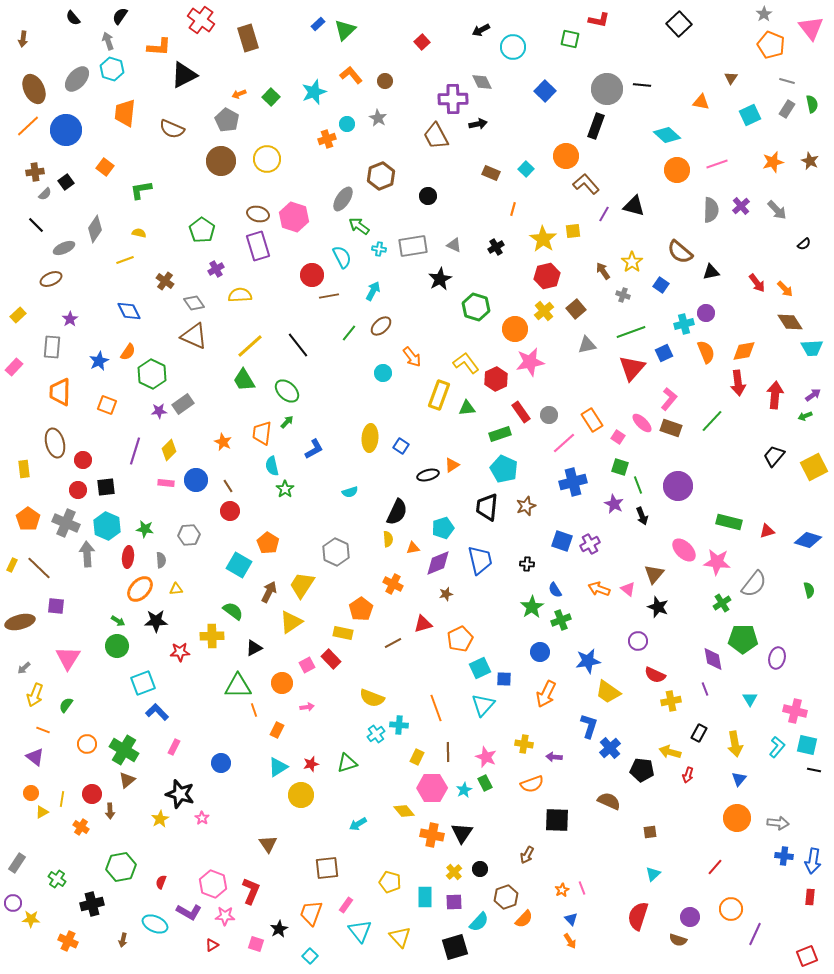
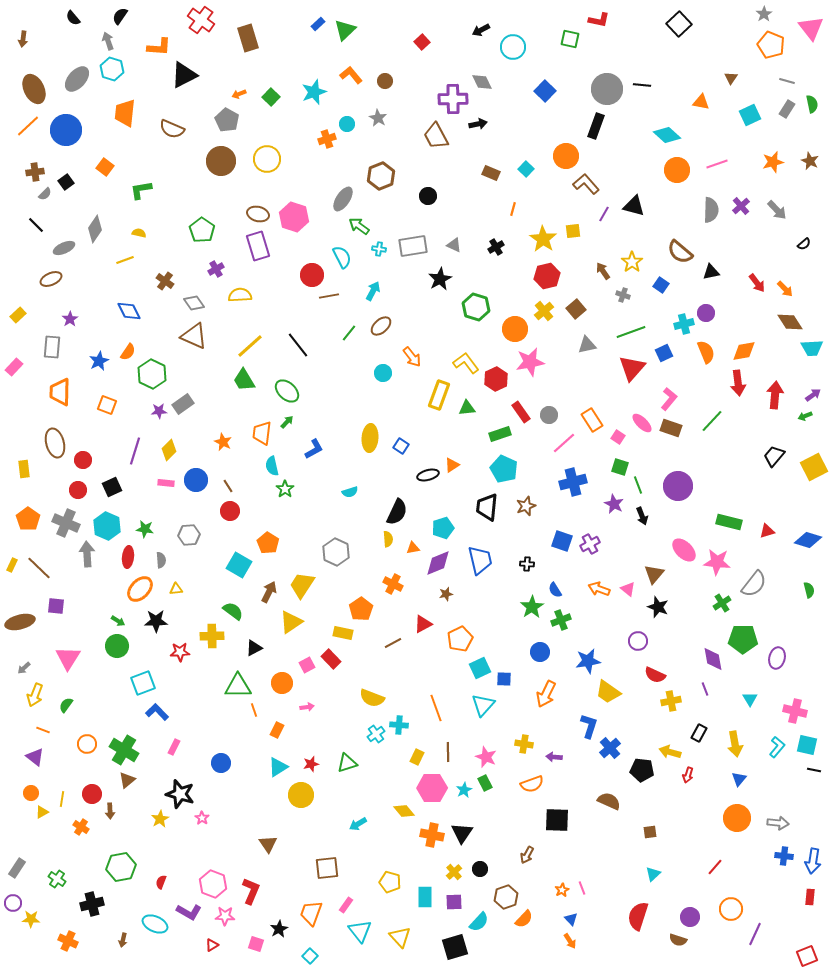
black square at (106, 487): moved 6 px right; rotated 18 degrees counterclockwise
red triangle at (423, 624): rotated 12 degrees counterclockwise
gray rectangle at (17, 863): moved 5 px down
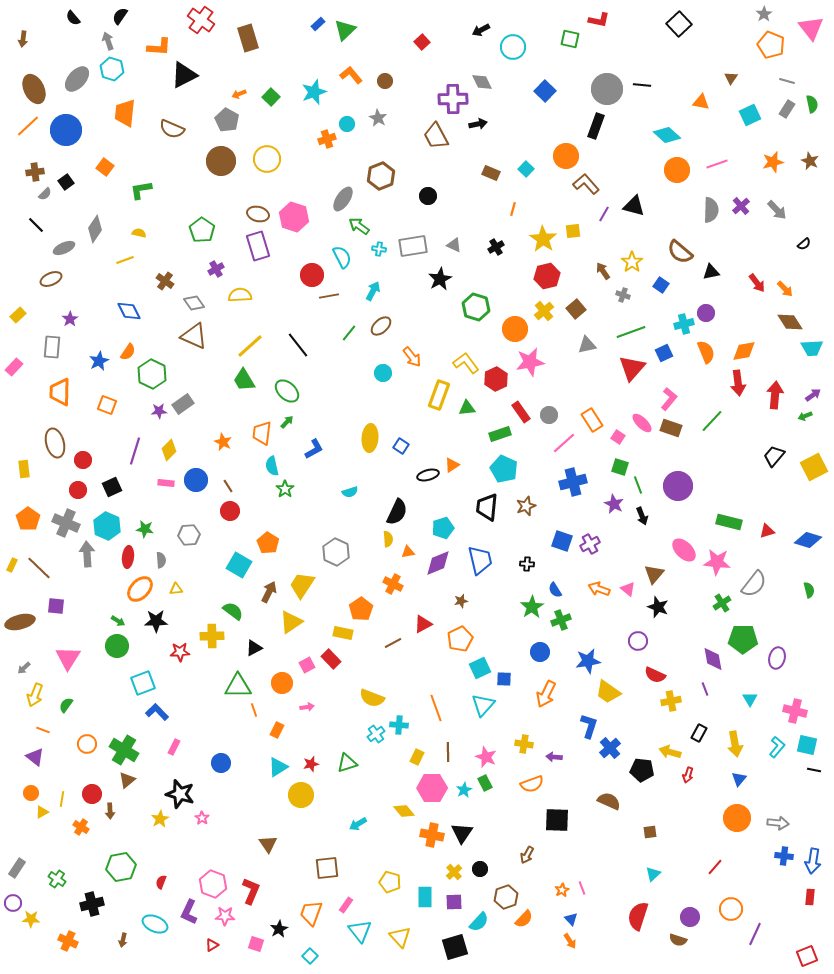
orange triangle at (413, 548): moved 5 px left, 4 px down
brown star at (446, 594): moved 15 px right, 7 px down
purple L-shape at (189, 912): rotated 85 degrees clockwise
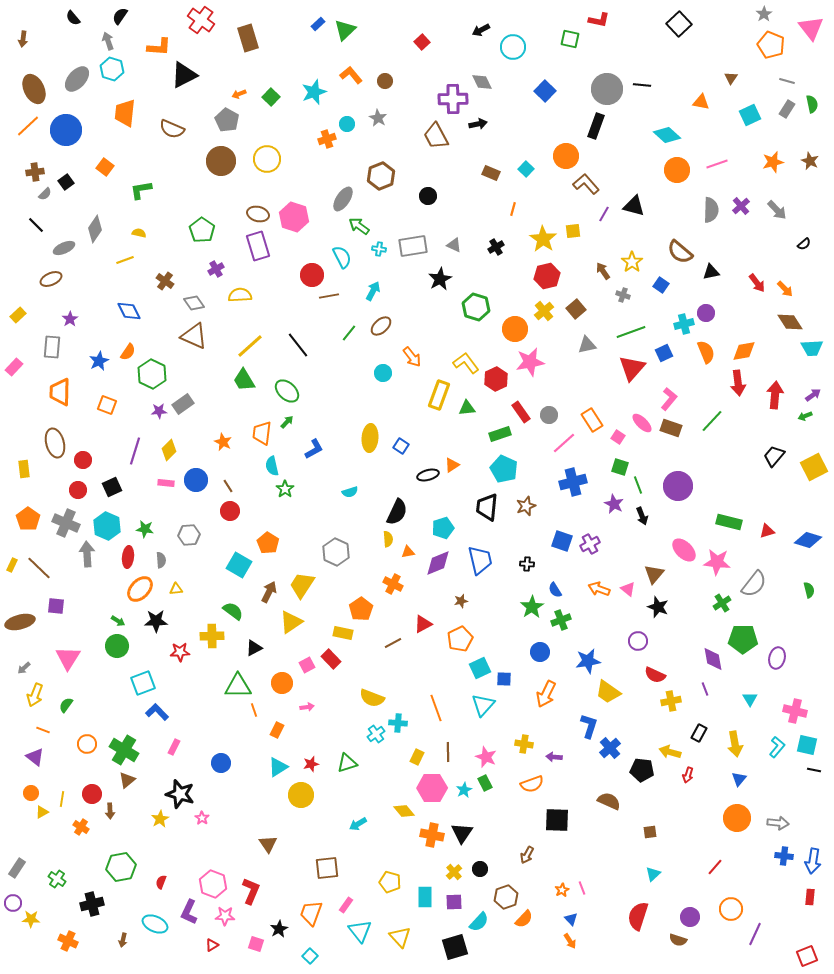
cyan cross at (399, 725): moved 1 px left, 2 px up
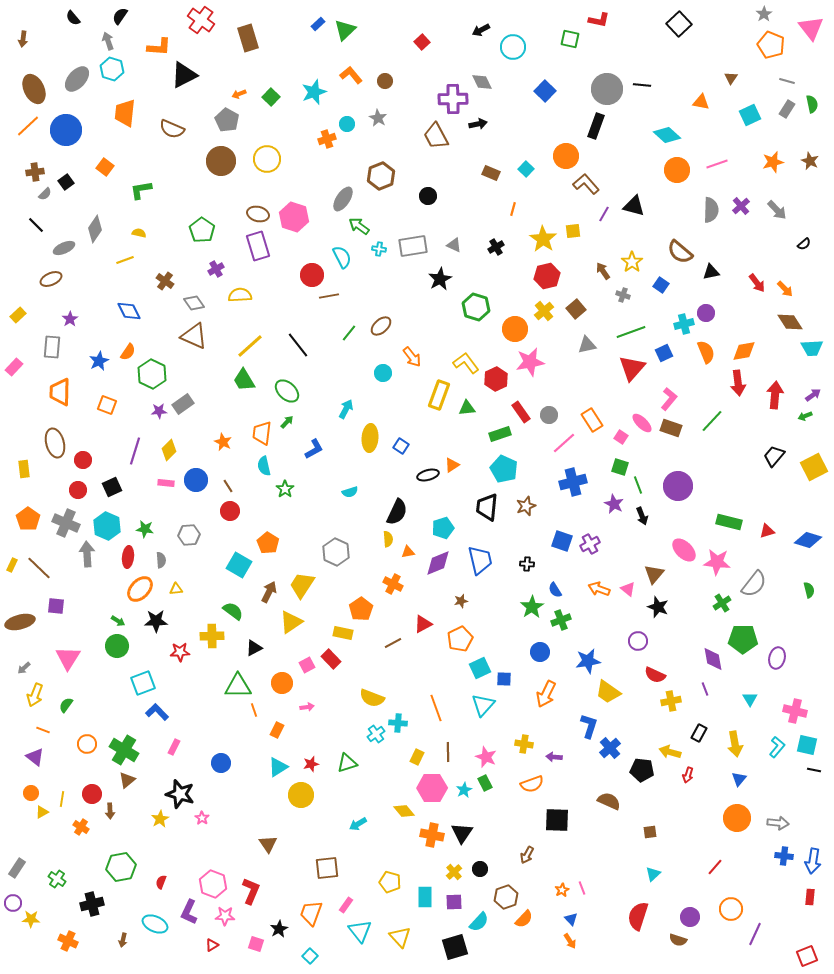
cyan arrow at (373, 291): moved 27 px left, 118 px down
pink square at (618, 437): moved 3 px right
cyan semicircle at (272, 466): moved 8 px left
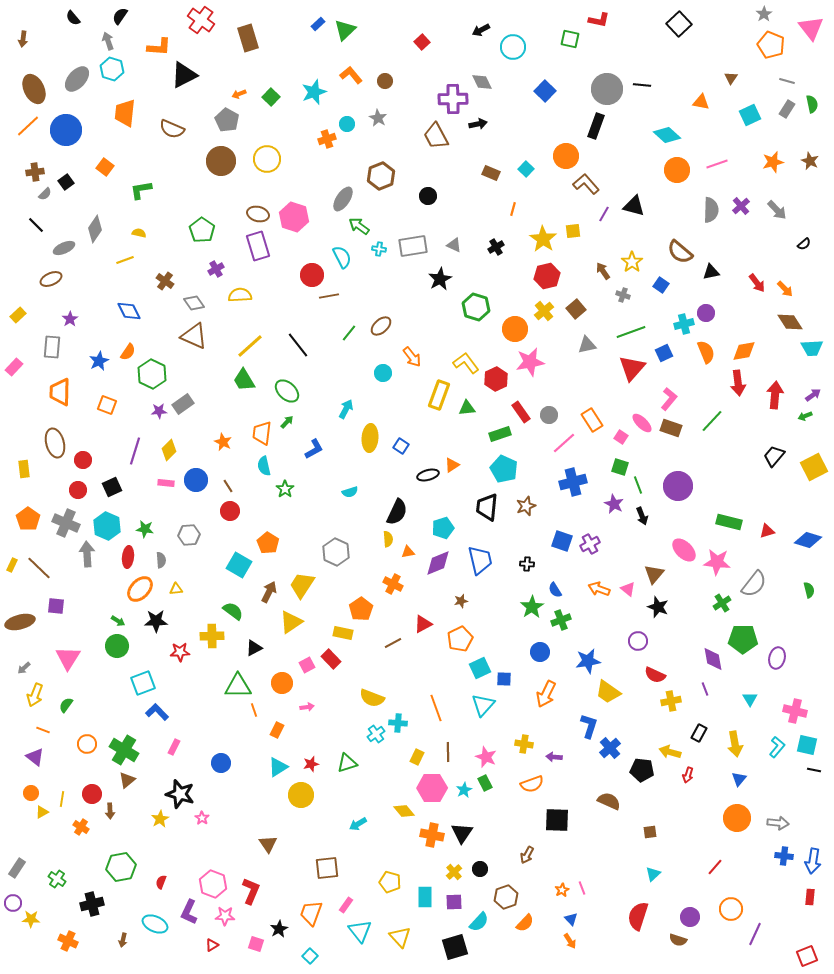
orange semicircle at (524, 919): moved 1 px right, 4 px down
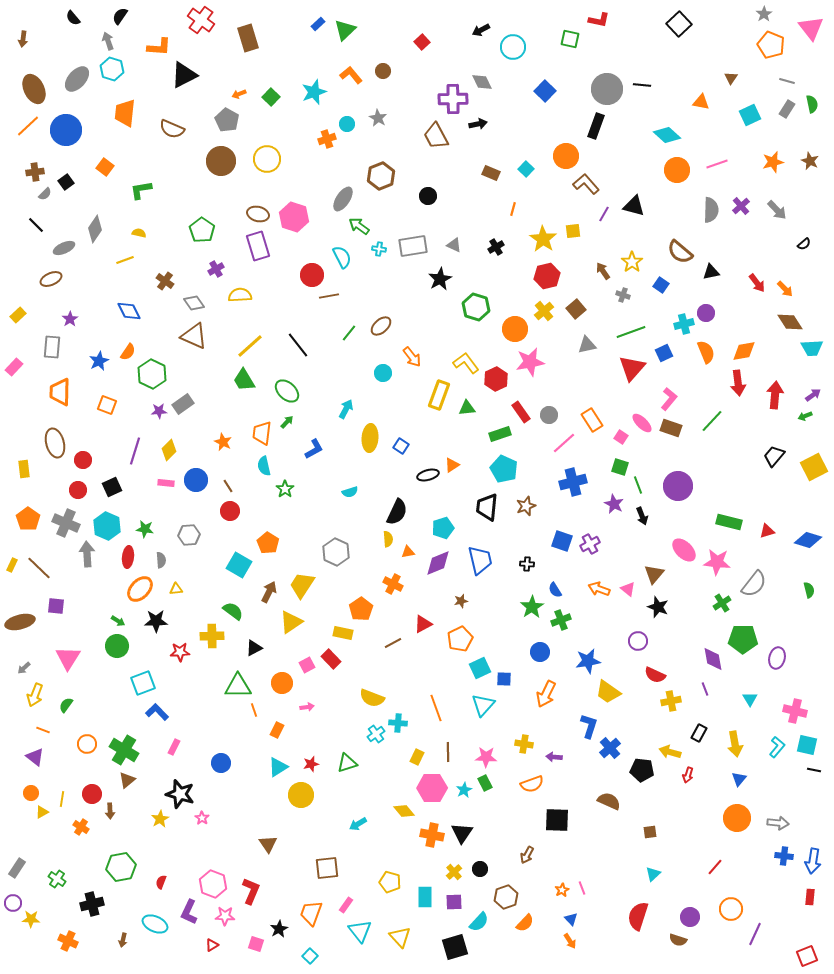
brown circle at (385, 81): moved 2 px left, 10 px up
pink star at (486, 757): rotated 20 degrees counterclockwise
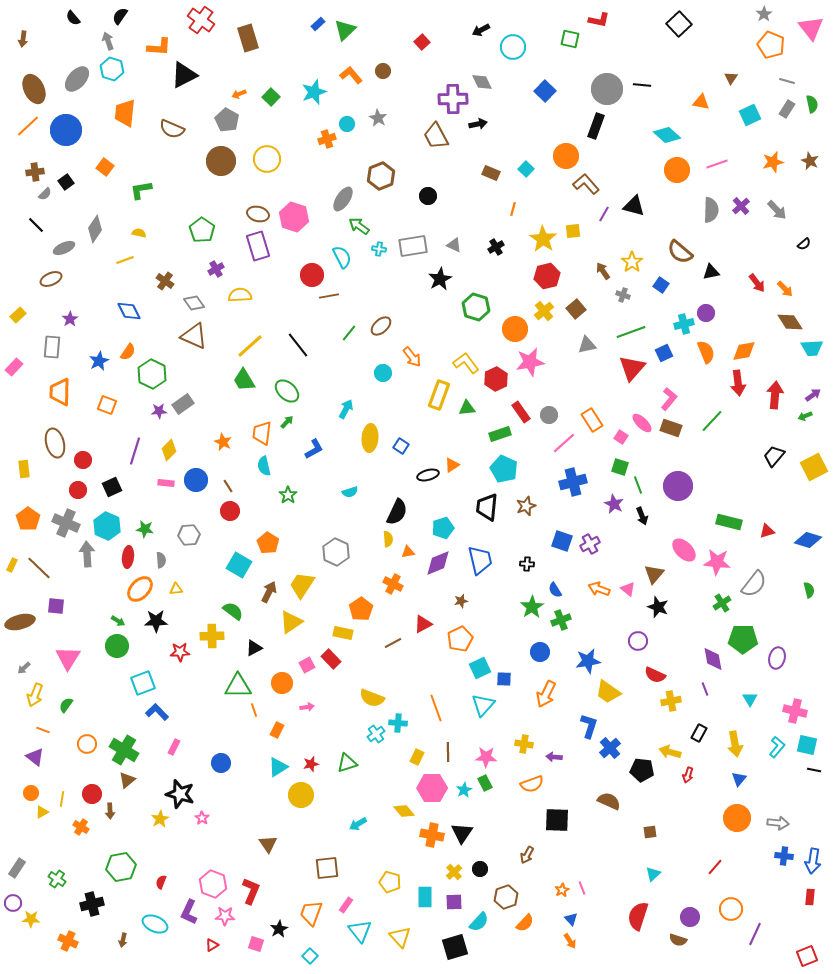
green star at (285, 489): moved 3 px right, 6 px down
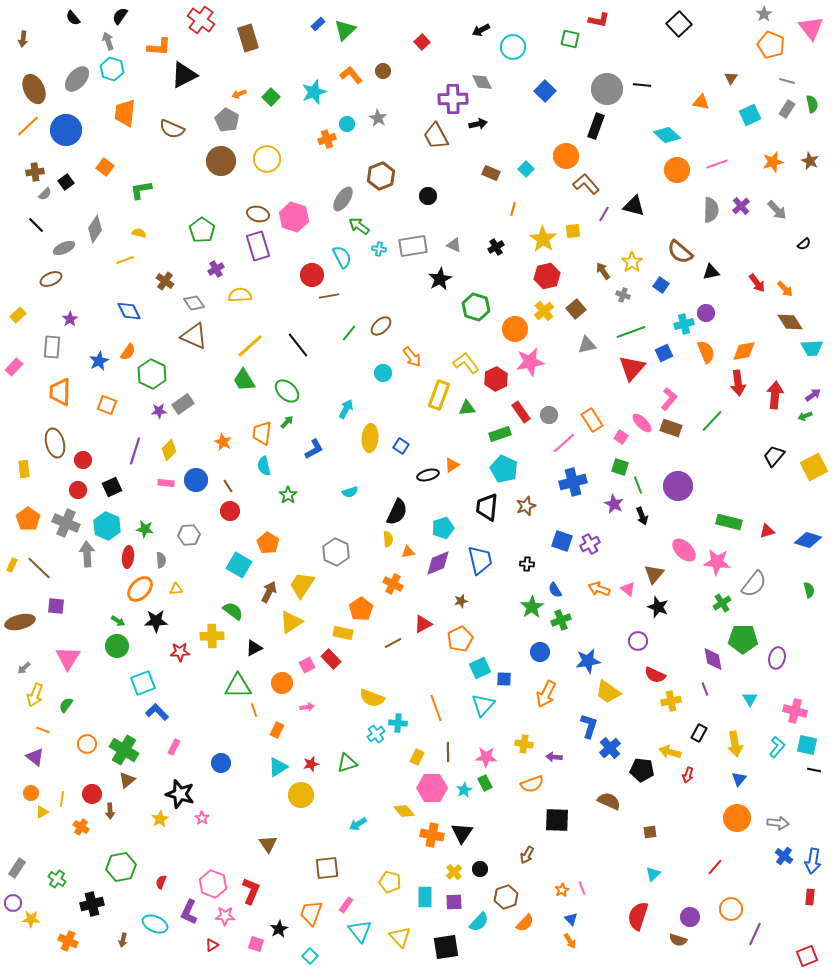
blue cross at (784, 856): rotated 30 degrees clockwise
black square at (455, 947): moved 9 px left; rotated 8 degrees clockwise
